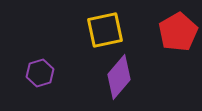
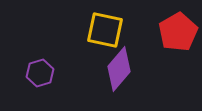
yellow square: rotated 24 degrees clockwise
purple diamond: moved 8 px up
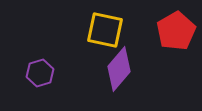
red pentagon: moved 2 px left, 1 px up
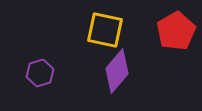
purple diamond: moved 2 px left, 2 px down
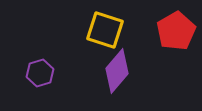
yellow square: rotated 6 degrees clockwise
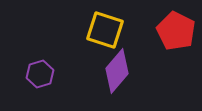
red pentagon: rotated 15 degrees counterclockwise
purple hexagon: moved 1 px down
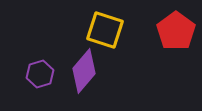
red pentagon: rotated 9 degrees clockwise
purple diamond: moved 33 px left
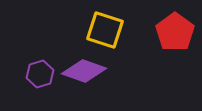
red pentagon: moved 1 px left, 1 px down
purple diamond: rotated 69 degrees clockwise
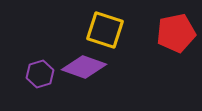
red pentagon: moved 1 px right, 1 px down; rotated 24 degrees clockwise
purple diamond: moved 4 px up
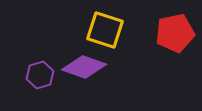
red pentagon: moved 1 px left
purple hexagon: moved 1 px down
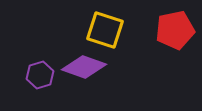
red pentagon: moved 3 px up
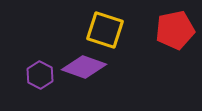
purple hexagon: rotated 16 degrees counterclockwise
